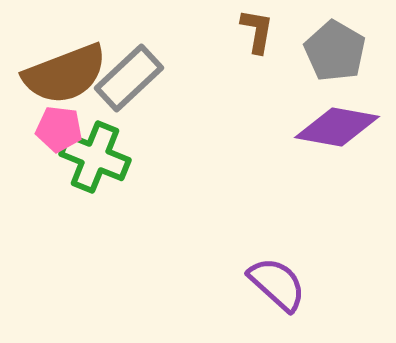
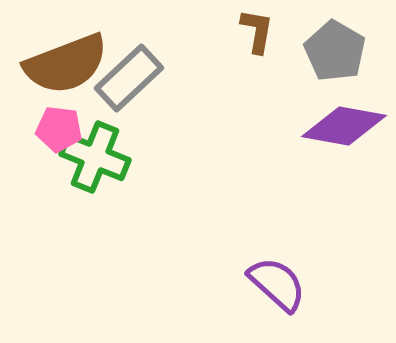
brown semicircle: moved 1 px right, 10 px up
purple diamond: moved 7 px right, 1 px up
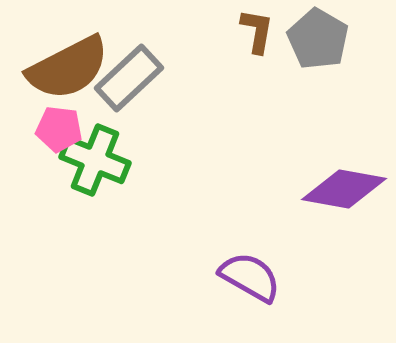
gray pentagon: moved 17 px left, 12 px up
brown semicircle: moved 2 px right, 4 px down; rotated 6 degrees counterclockwise
purple diamond: moved 63 px down
green cross: moved 3 px down
purple semicircle: moved 27 px left, 7 px up; rotated 12 degrees counterclockwise
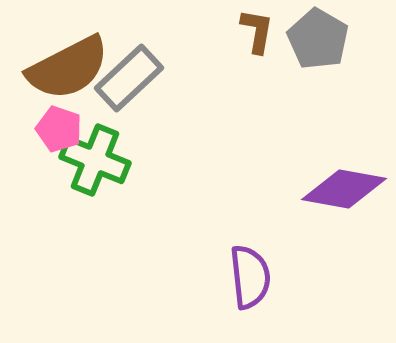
pink pentagon: rotated 12 degrees clockwise
purple semicircle: rotated 54 degrees clockwise
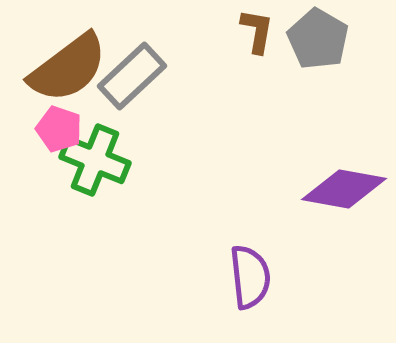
brown semicircle: rotated 10 degrees counterclockwise
gray rectangle: moved 3 px right, 2 px up
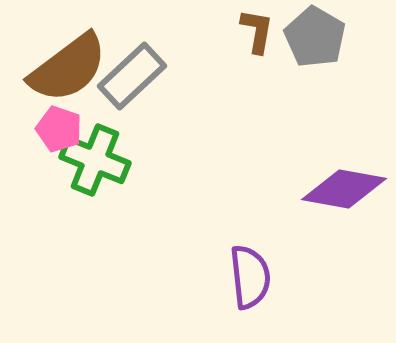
gray pentagon: moved 3 px left, 2 px up
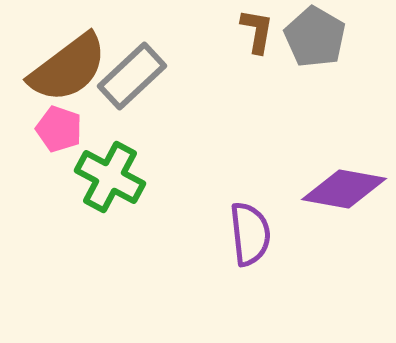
green cross: moved 15 px right, 17 px down; rotated 6 degrees clockwise
purple semicircle: moved 43 px up
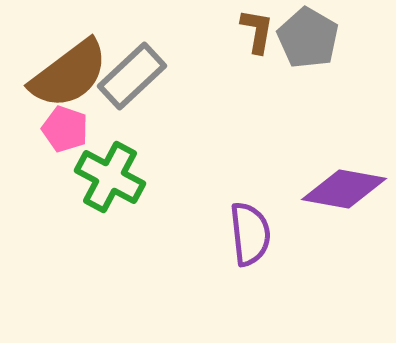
gray pentagon: moved 7 px left, 1 px down
brown semicircle: moved 1 px right, 6 px down
pink pentagon: moved 6 px right
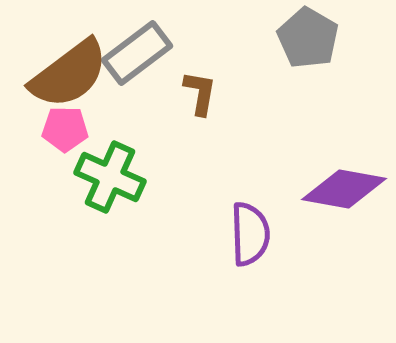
brown L-shape: moved 57 px left, 62 px down
gray rectangle: moved 5 px right, 23 px up; rotated 6 degrees clockwise
pink pentagon: rotated 18 degrees counterclockwise
green cross: rotated 4 degrees counterclockwise
purple semicircle: rotated 4 degrees clockwise
